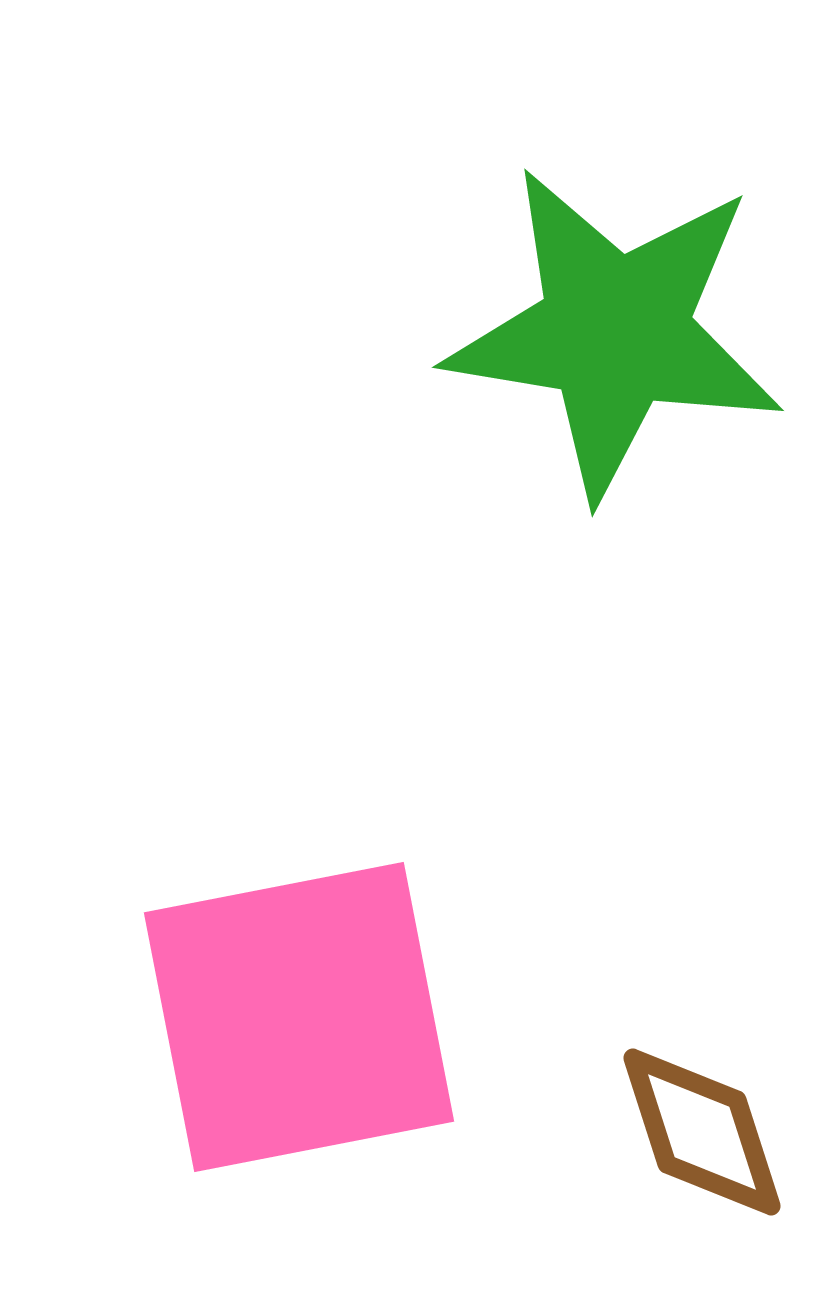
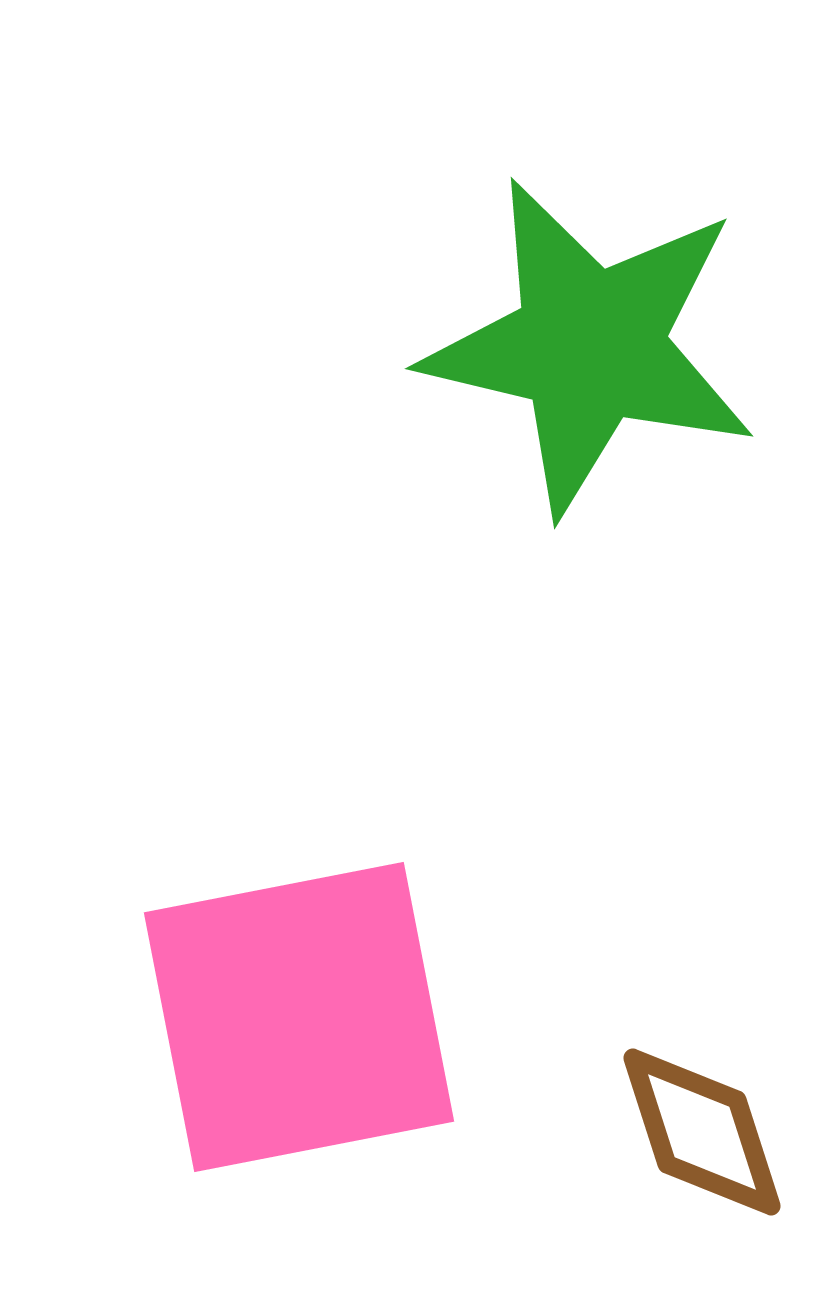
green star: moved 25 px left, 14 px down; rotated 4 degrees clockwise
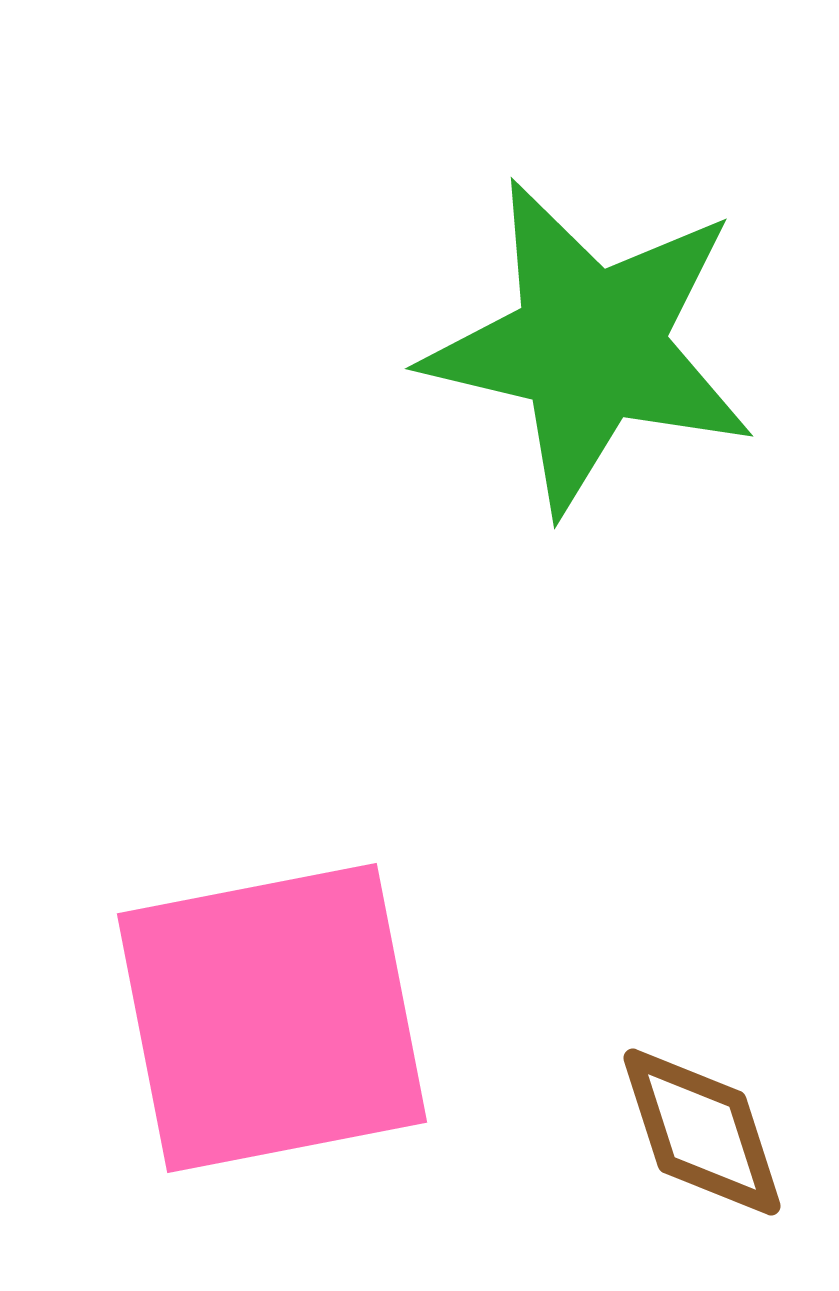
pink square: moved 27 px left, 1 px down
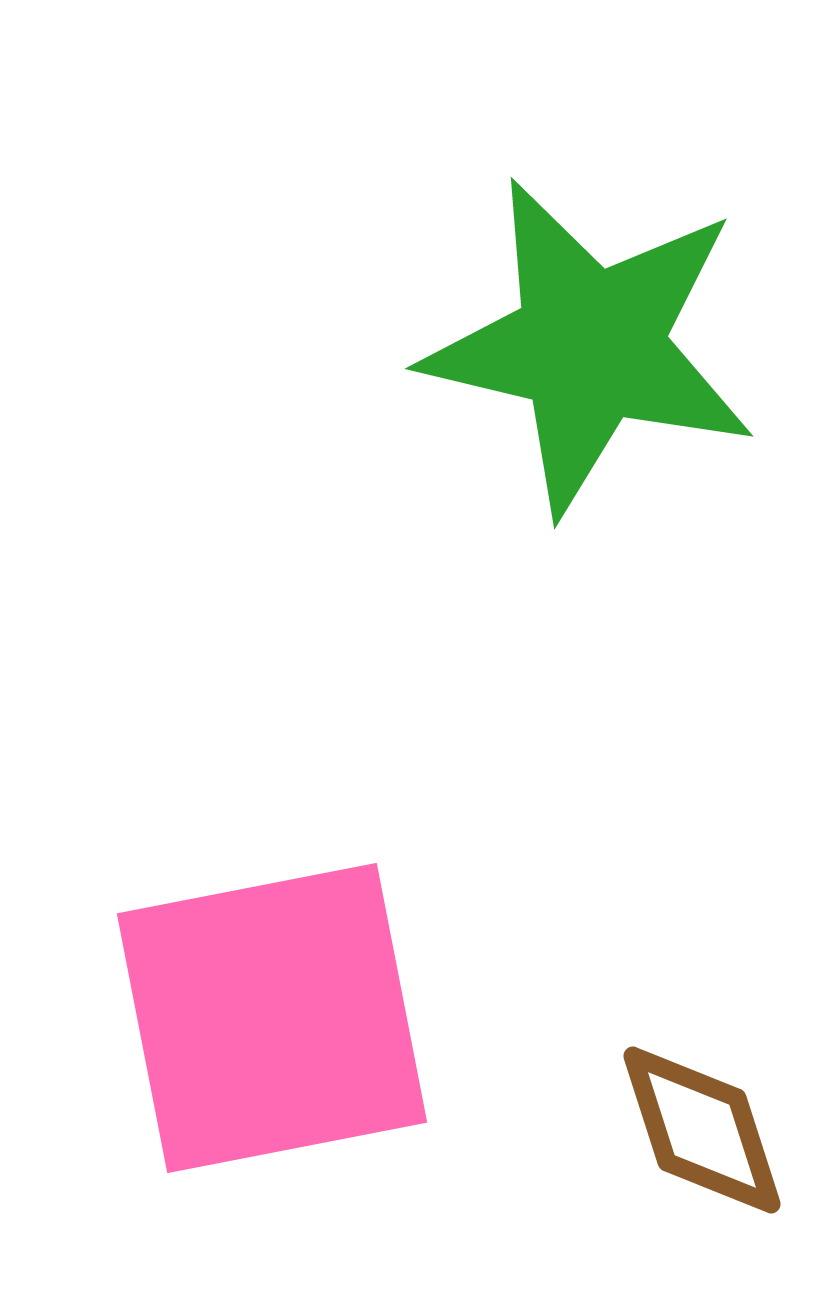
brown diamond: moved 2 px up
